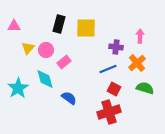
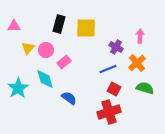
purple cross: rotated 24 degrees clockwise
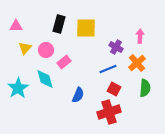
pink triangle: moved 2 px right
yellow triangle: moved 3 px left
green semicircle: rotated 78 degrees clockwise
blue semicircle: moved 9 px right, 3 px up; rotated 77 degrees clockwise
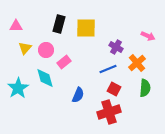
pink arrow: moved 8 px right; rotated 112 degrees clockwise
cyan diamond: moved 1 px up
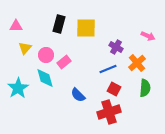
pink circle: moved 5 px down
blue semicircle: rotated 112 degrees clockwise
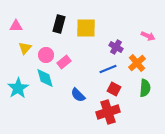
red cross: moved 1 px left
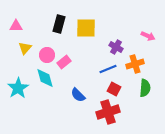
pink circle: moved 1 px right
orange cross: moved 2 px left, 1 px down; rotated 24 degrees clockwise
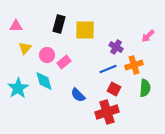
yellow square: moved 1 px left, 2 px down
pink arrow: rotated 112 degrees clockwise
orange cross: moved 1 px left, 1 px down
cyan diamond: moved 1 px left, 3 px down
red cross: moved 1 px left
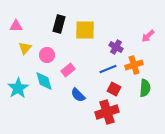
pink rectangle: moved 4 px right, 8 px down
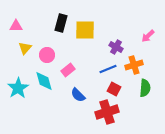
black rectangle: moved 2 px right, 1 px up
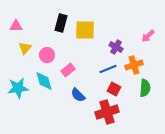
cyan star: rotated 25 degrees clockwise
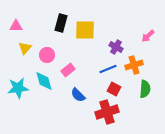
green semicircle: moved 1 px down
